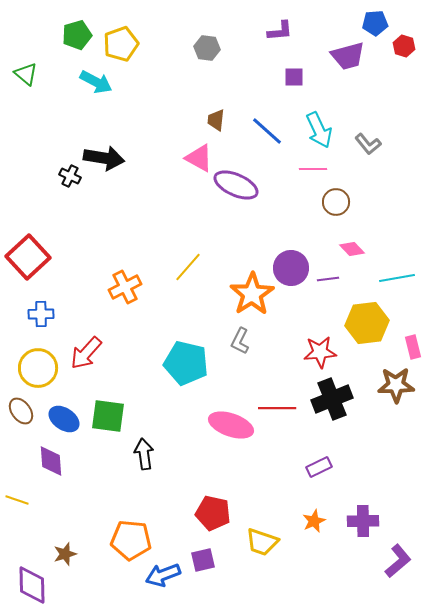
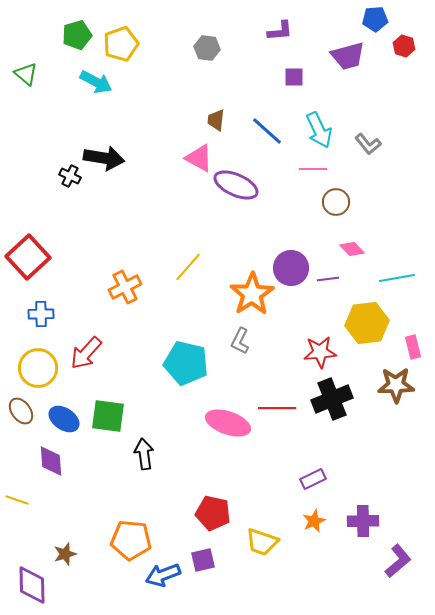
blue pentagon at (375, 23): moved 4 px up
pink ellipse at (231, 425): moved 3 px left, 2 px up
purple rectangle at (319, 467): moved 6 px left, 12 px down
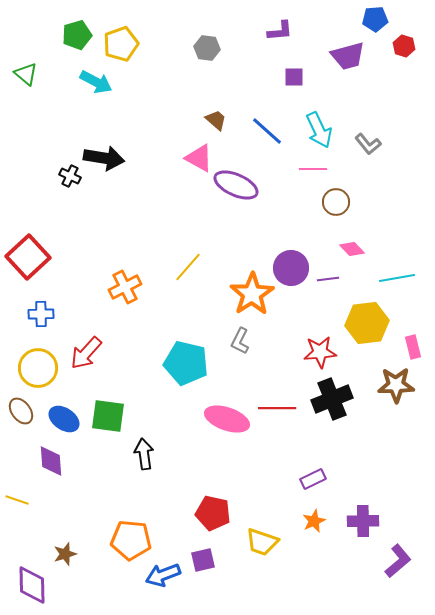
brown trapezoid at (216, 120): rotated 125 degrees clockwise
pink ellipse at (228, 423): moved 1 px left, 4 px up
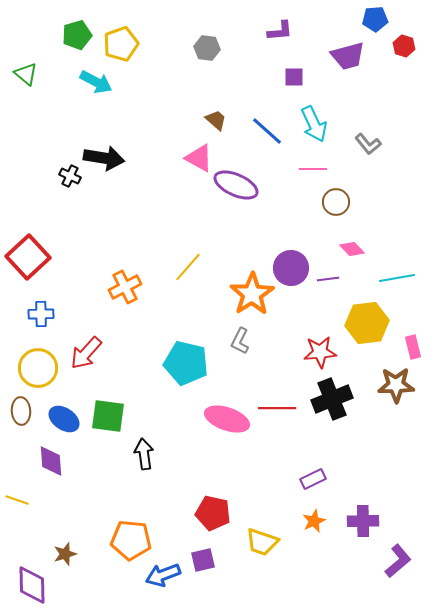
cyan arrow at (319, 130): moved 5 px left, 6 px up
brown ellipse at (21, 411): rotated 32 degrees clockwise
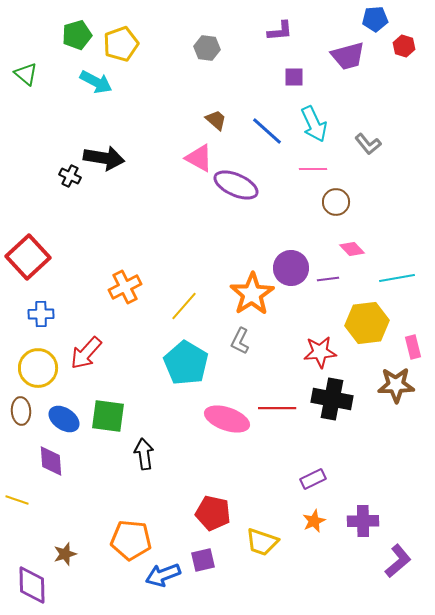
yellow line at (188, 267): moved 4 px left, 39 px down
cyan pentagon at (186, 363): rotated 18 degrees clockwise
black cross at (332, 399): rotated 33 degrees clockwise
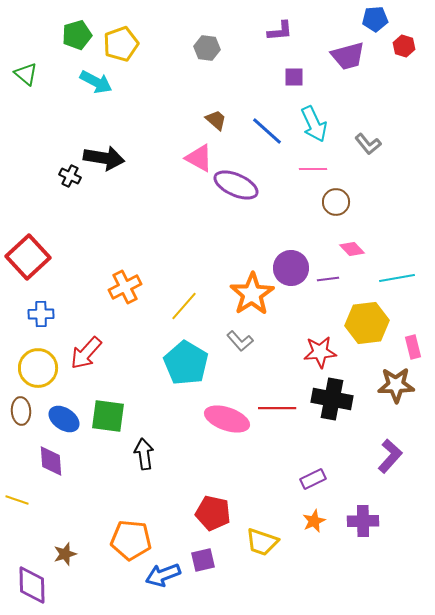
gray L-shape at (240, 341): rotated 68 degrees counterclockwise
purple L-shape at (398, 561): moved 8 px left, 105 px up; rotated 8 degrees counterclockwise
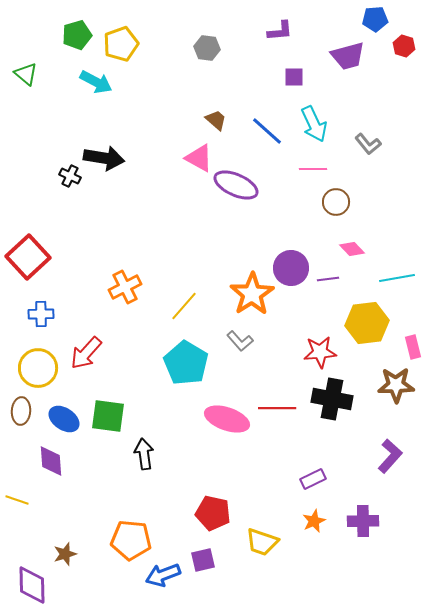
brown ellipse at (21, 411): rotated 8 degrees clockwise
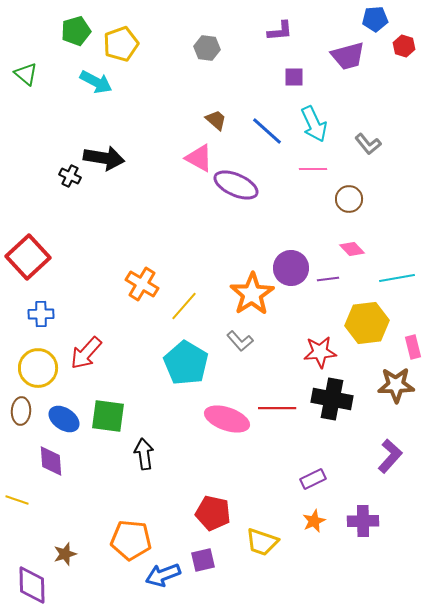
green pentagon at (77, 35): moved 1 px left, 4 px up
brown circle at (336, 202): moved 13 px right, 3 px up
orange cross at (125, 287): moved 17 px right, 3 px up; rotated 32 degrees counterclockwise
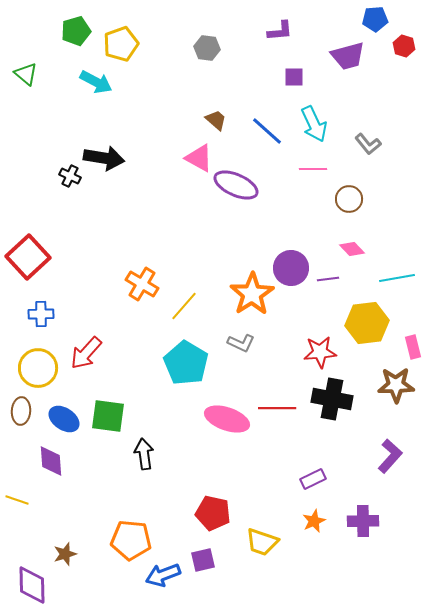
gray L-shape at (240, 341): moved 1 px right, 2 px down; rotated 24 degrees counterclockwise
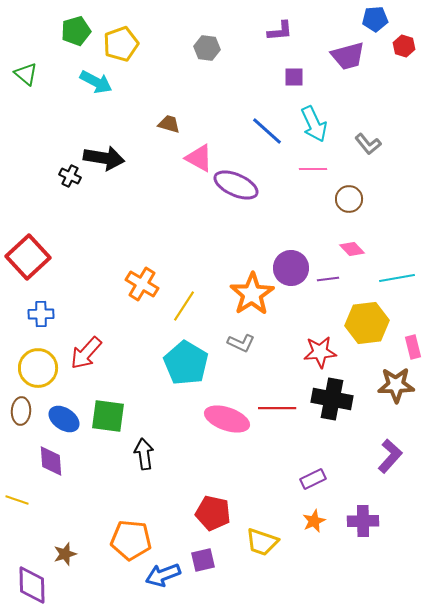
brown trapezoid at (216, 120): moved 47 px left, 4 px down; rotated 25 degrees counterclockwise
yellow line at (184, 306): rotated 8 degrees counterclockwise
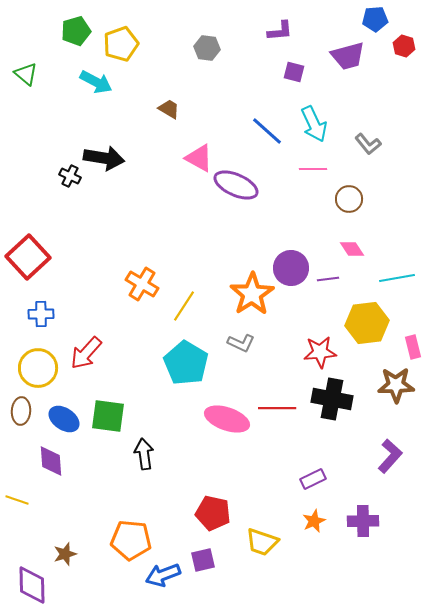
purple square at (294, 77): moved 5 px up; rotated 15 degrees clockwise
brown trapezoid at (169, 124): moved 15 px up; rotated 15 degrees clockwise
pink diamond at (352, 249): rotated 10 degrees clockwise
